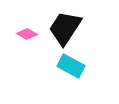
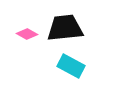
black trapezoid: rotated 51 degrees clockwise
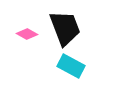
black trapezoid: rotated 75 degrees clockwise
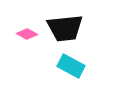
black trapezoid: rotated 105 degrees clockwise
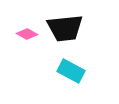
cyan rectangle: moved 5 px down
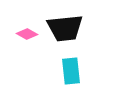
cyan rectangle: rotated 56 degrees clockwise
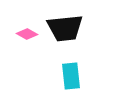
cyan rectangle: moved 5 px down
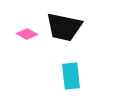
black trapezoid: moved 1 px left, 1 px up; rotated 18 degrees clockwise
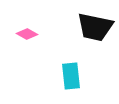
black trapezoid: moved 31 px right
